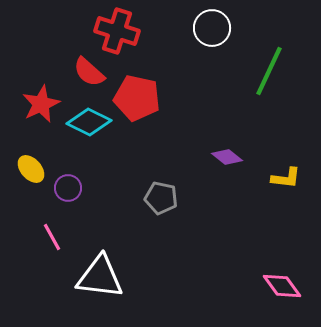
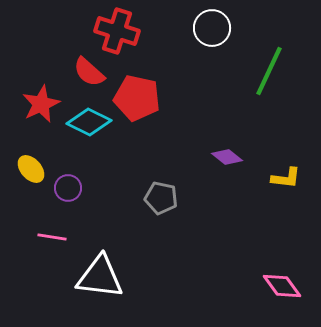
pink line: rotated 52 degrees counterclockwise
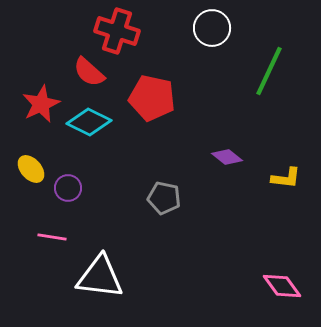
red pentagon: moved 15 px right
gray pentagon: moved 3 px right
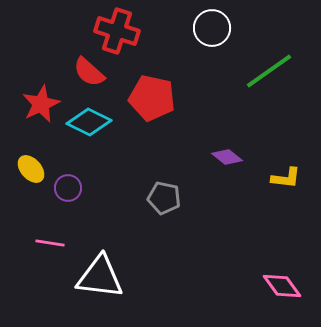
green line: rotated 30 degrees clockwise
pink line: moved 2 px left, 6 px down
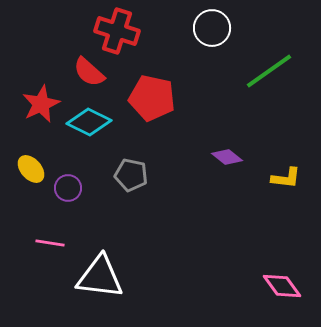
gray pentagon: moved 33 px left, 23 px up
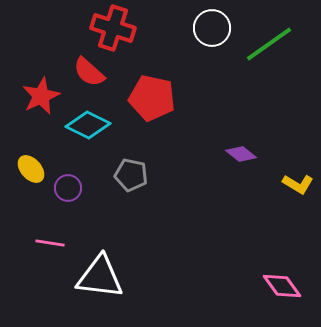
red cross: moved 4 px left, 3 px up
green line: moved 27 px up
red star: moved 8 px up
cyan diamond: moved 1 px left, 3 px down
purple diamond: moved 14 px right, 3 px up
yellow L-shape: moved 12 px right, 6 px down; rotated 24 degrees clockwise
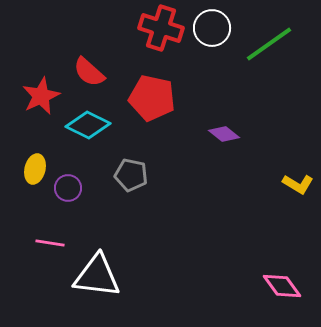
red cross: moved 48 px right
purple diamond: moved 17 px left, 20 px up
yellow ellipse: moved 4 px right; rotated 56 degrees clockwise
white triangle: moved 3 px left, 1 px up
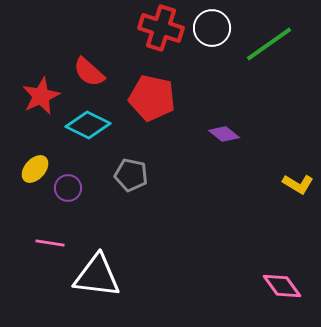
yellow ellipse: rotated 28 degrees clockwise
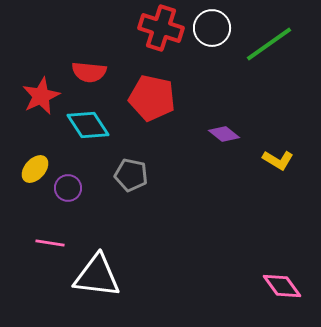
red semicircle: rotated 36 degrees counterclockwise
cyan diamond: rotated 30 degrees clockwise
yellow L-shape: moved 20 px left, 24 px up
